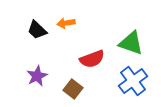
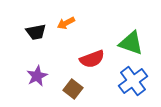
orange arrow: rotated 18 degrees counterclockwise
black trapezoid: moved 1 px left, 2 px down; rotated 55 degrees counterclockwise
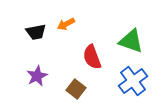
orange arrow: moved 1 px down
green triangle: moved 2 px up
red semicircle: moved 2 px up; rotated 90 degrees clockwise
brown square: moved 3 px right
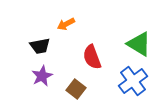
black trapezoid: moved 4 px right, 14 px down
green triangle: moved 8 px right, 3 px down; rotated 12 degrees clockwise
purple star: moved 5 px right
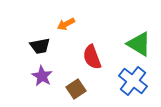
purple star: rotated 15 degrees counterclockwise
blue cross: rotated 16 degrees counterclockwise
brown square: rotated 18 degrees clockwise
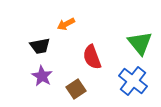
green triangle: moved 1 px right, 1 px up; rotated 20 degrees clockwise
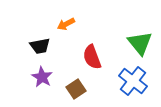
purple star: moved 1 px down
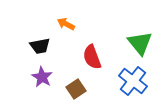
orange arrow: rotated 54 degrees clockwise
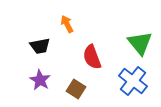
orange arrow: moved 1 px right; rotated 36 degrees clockwise
purple star: moved 2 px left, 3 px down
brown square: rotated 24 degrees counterclockwise
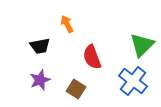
green triangle: moved 2 px right, 2 px down; rotated 24 degrees clockwise
purple star: rotated 20 degrees clockwise
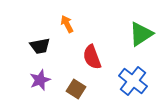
green triangle: moved 1 px left, 11 px up; rotated 12 degrees clockwise
